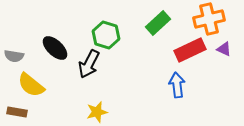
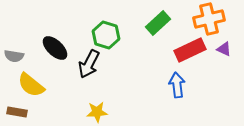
yellow star: rotated 10 degrees clockwise
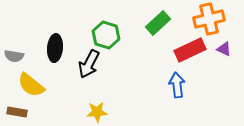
black ellipse: rotated 52 degrees clockwise
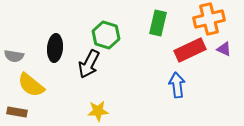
green rectangle: rotated 35 degrees counterclockwise
yellow star: moved 1 px right, 1 px up
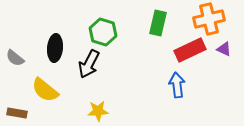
green hexagon: moved 3 px left, 3 px up
gray semicircle: moved 1 px right, 2 px down; rotated 30 degrees clockwise
yellow semicircle: moved 14 px right, 5 px down
brown rectangle: moved 1 px down
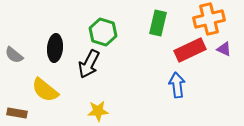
gray semicircle: moved 1 px left, 3 px up
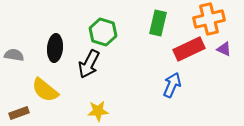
red rectangle: moved 1 px left, 1 px up
gray semicircle: rotated 150 degrees clockwise
blue arrow: moved 5 px left; rotated 30 degrees clockwise
brown rectangle: moved 2 px right; rotated 30 degrees counterclockwise
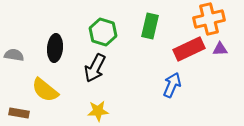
green rectangle: moved 8 px left, 3 px down
purple triangle: moved 4 px left; rotated 28 degrees counterclockwise
black arrow: moved 6 px right, 4 px down
brown rectangle: rotated 30 degrees clockwise
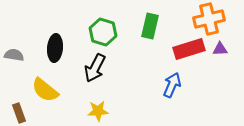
red rectangle: rotated 8 degrees clockwise
brown rectangle: rotated 60 degrees clockwise
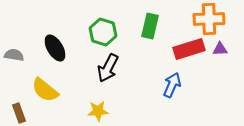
orange cross: rotated 12 degrees clockwise
black ellipse: rotated 36 degrees counterclockwise
black arrow: moved 13 px right
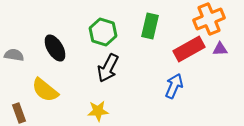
orange cross: rotated 20 degrees counterclockwise
red rectangle: rotated 12 degrees counterclockwise
blue arrow: moved 2 px right, 1 px down
